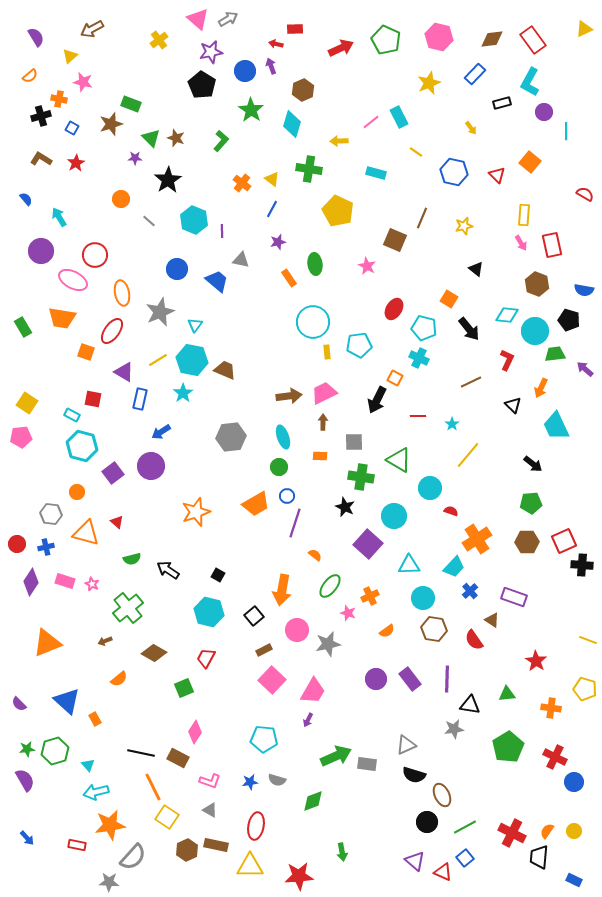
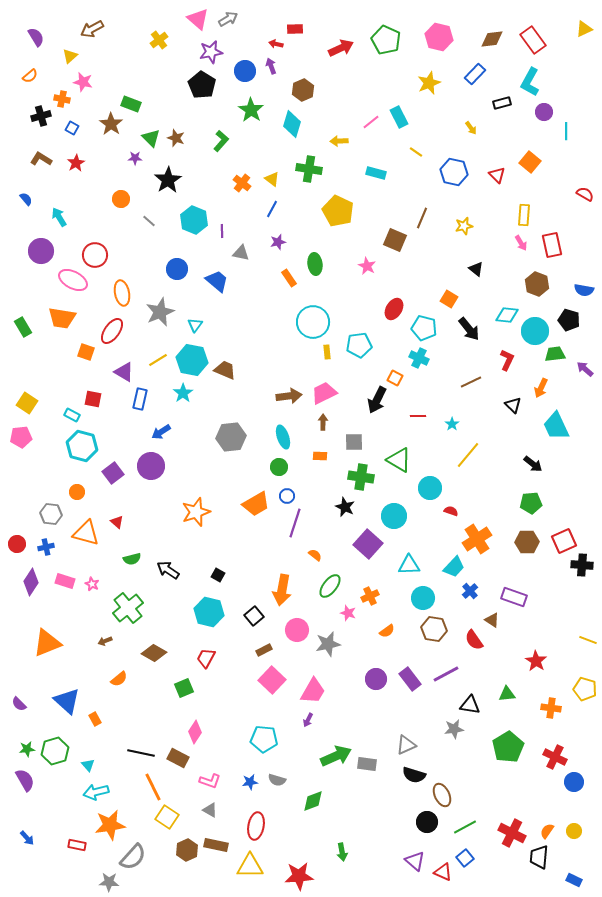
orange cross at (59, 99): moved 3 px right
brown star at (111, 124): rotated 20 degrees counterclockwise
gray triangle at (241, 260): moved 7 px up
purple line at (447, 679): moved 1 px left, 5 px up; rotated 60 degrees clockwise
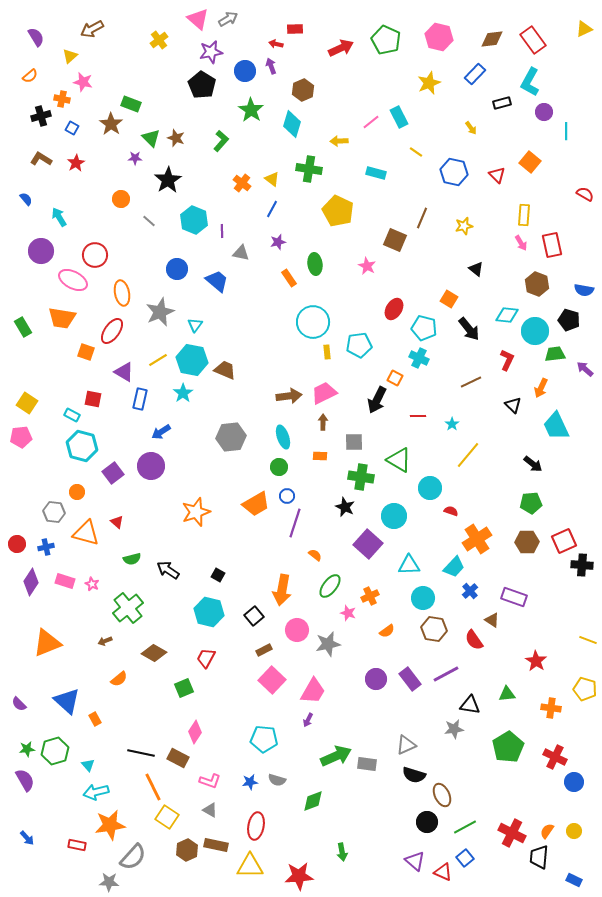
gray hexagon at (51, 514): moved 3 px right, 2 px up
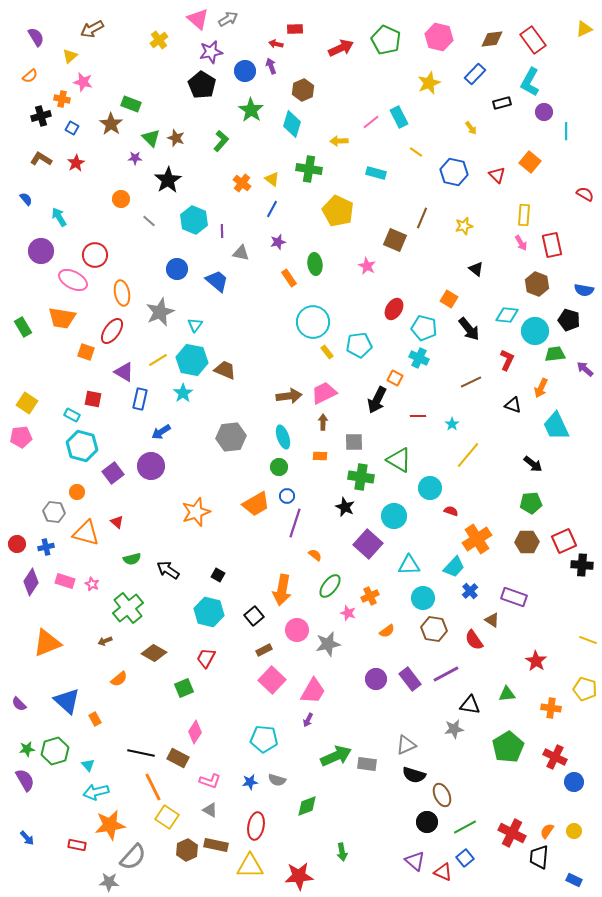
yellow rectangle at (327, 352): rotated 32 degrees counterclockwise
black triangle at (513, 405): rotated 24 degrees counterclockwise
green diamond at (313, 801): moved 6 px left, 5 px down
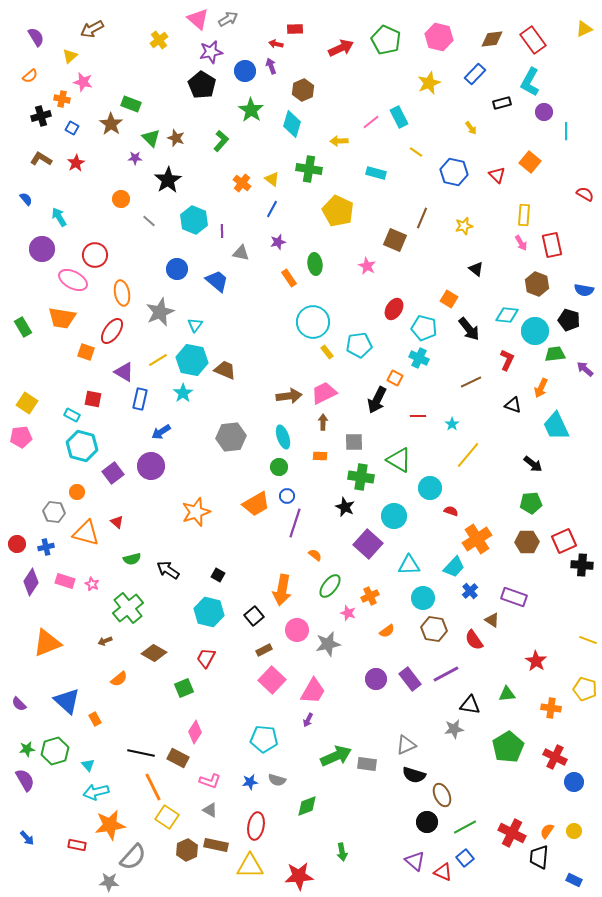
purple circle at (41, 251): moved 1 px right, 2 px up
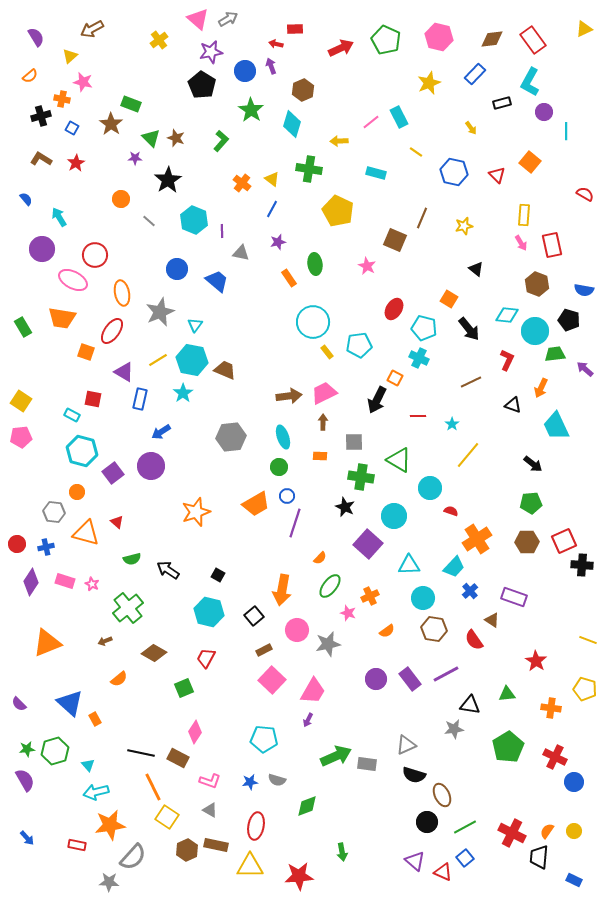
yellow square at (27, 403): moved 6 px left, 2 px up
cyan hexagon at (82, 446): moved 5 px down
orange semicircle at (315, 555): moved 5 px right, 3 px down; rotated 96 degrees clockwise
blue triangle at (67, 701): moved 3 px right, 2 px down
